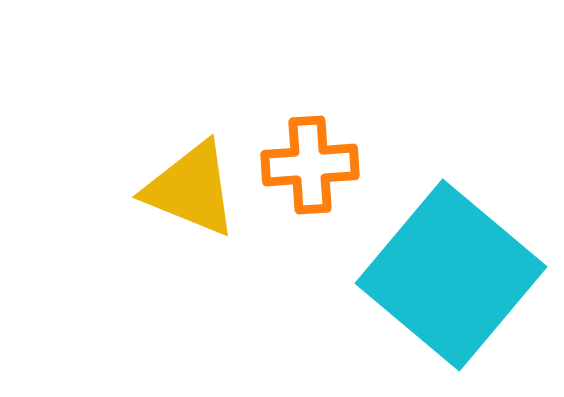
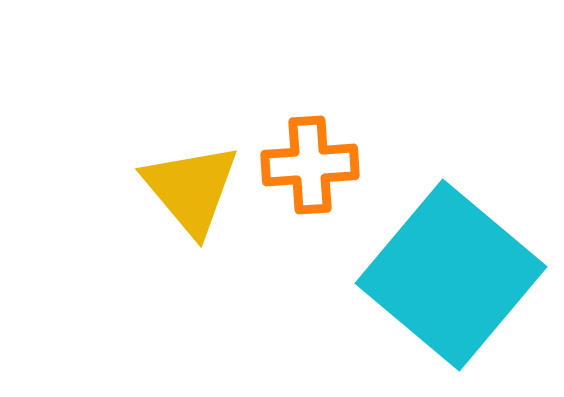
yellow triangle: rotated 28 degrees clockwise
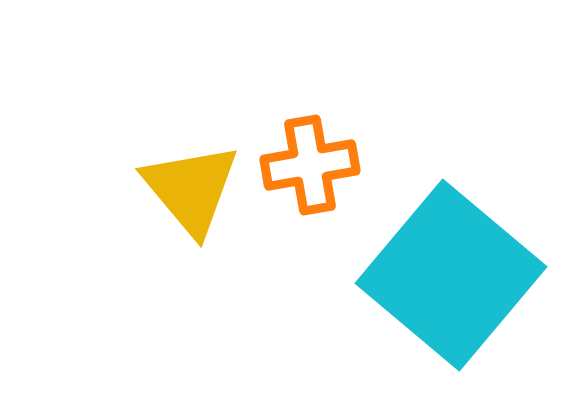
orange cross: rotated 6 degrees counterclockwise
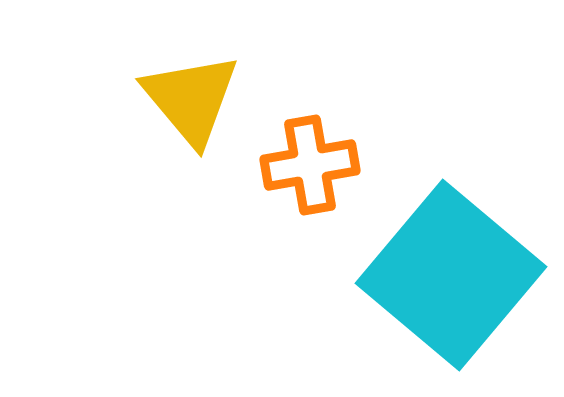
yellow triangle: moved 90 px up
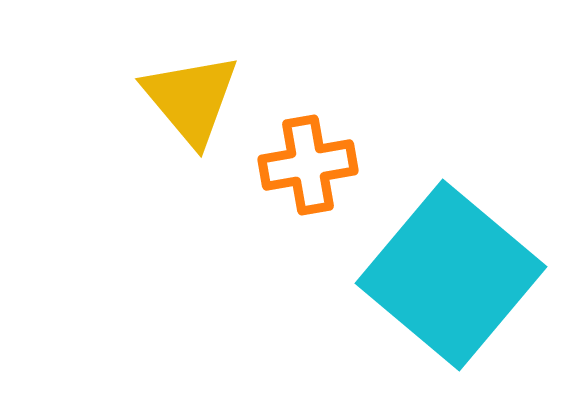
orange cross: moved 2 px left
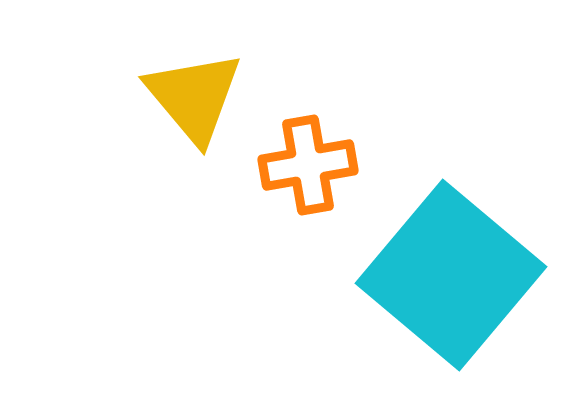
yellow triangle: moved 3 px right, 2 px up
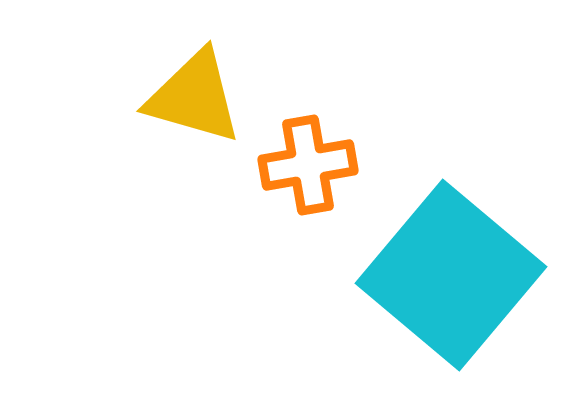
yellow triangle: rotated 34 degrees counterclockwise
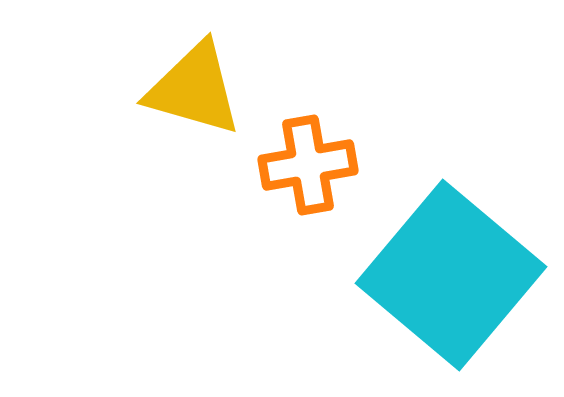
yellow triangle: moved 8 px up
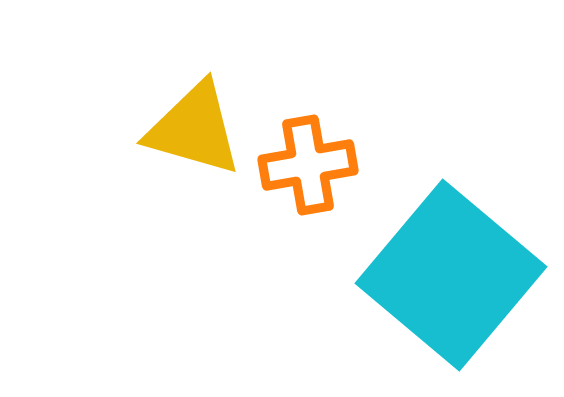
yellow triangle: moved 40 px down
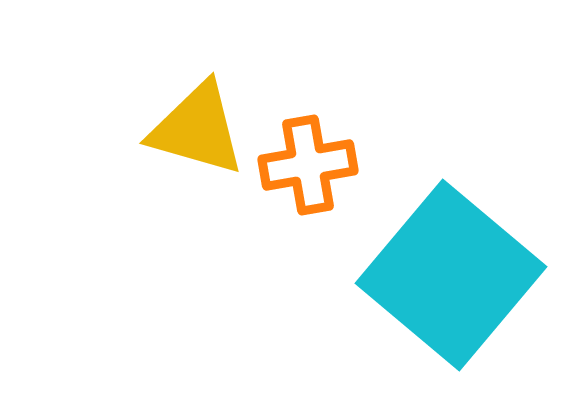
yellow triangle: moved 3 px right
